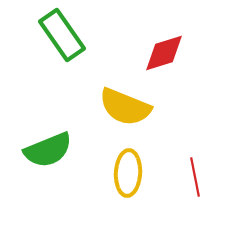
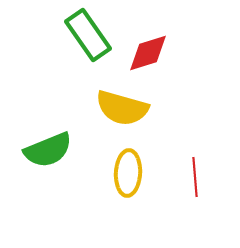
green rectangle: moved 26 px right
red diamond: moved 16 px left
yellow semicircle: moved 3 px left, 1 px down; rotated 6 degrees counterclockwise
red line: rotated 6 degrees clockwise
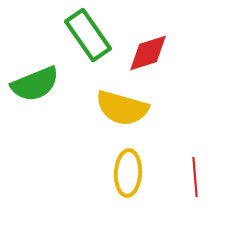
green semicircle: moved 13 px left, 66 px up
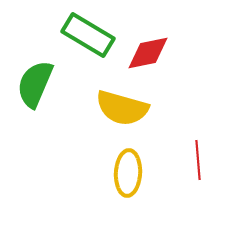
green rectangle: rotated 24 degrees counterclockwise
red diamond: rotated 6 degrees clockwise
green semicircle: rotated 135 degrees clockwise
red line: moved 3 px right, 17 px up
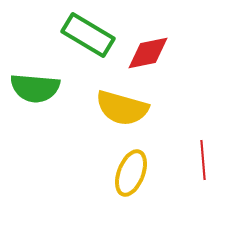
green semicircle: moved 4 px down; rotated 108 degrees counterclockwise
red line: moved 5 px right
yellow ellipse: moved 3 px right; rotated 18 degrees clockwise
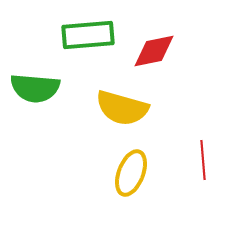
green rectangle: rotated 36 degrees counterclockwise
red diamond: moved 6 px right, 2 px up
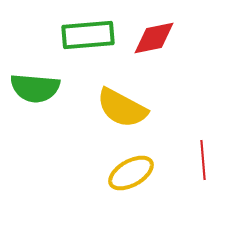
red diamond: moved 13 px up
yellow semicircle: rotated 12 degrees clockwise
yellow ellipse: rotated 39 degrees clockwise
